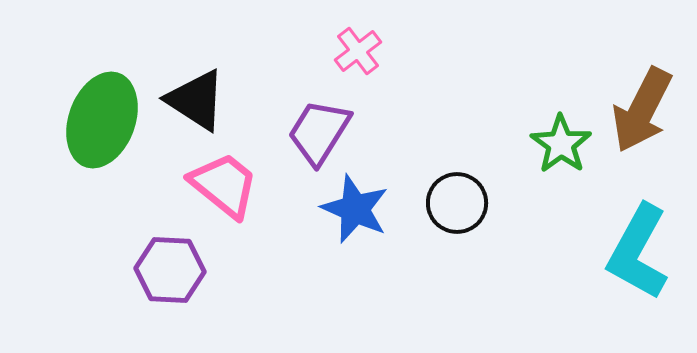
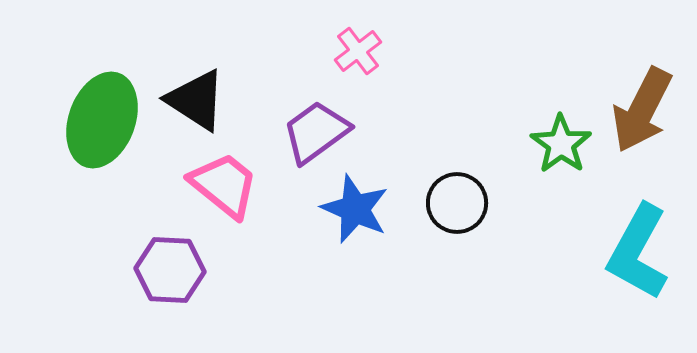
purple trapezoid: moved 3 px left; rotated 22 degrees clockwise
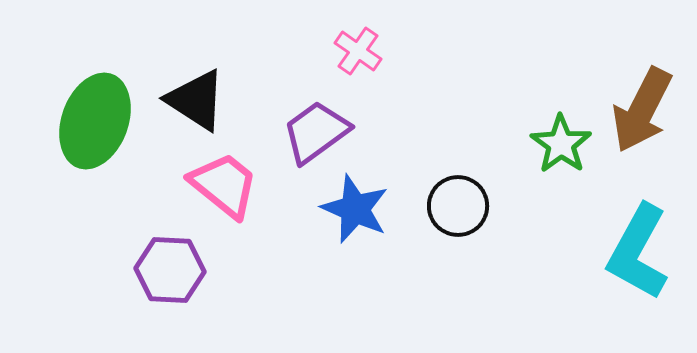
pink cross: rotated 18 degrees counterclockwise
green ellipse: moved 7 px left, 1 px down
black circle: moved 1 px right, 3 px down
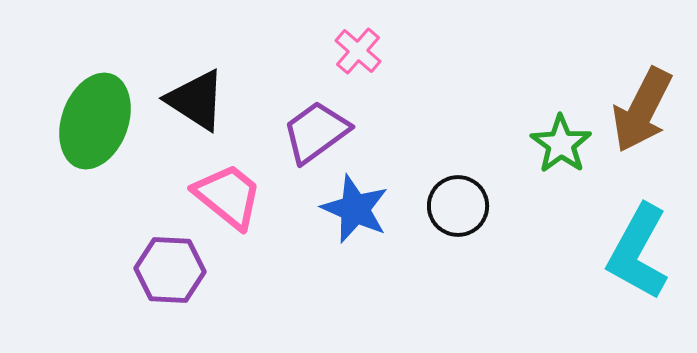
pink cross: rotated 6 degrees clockwise
pink trapezoid: moved 4 px right, 11 px down
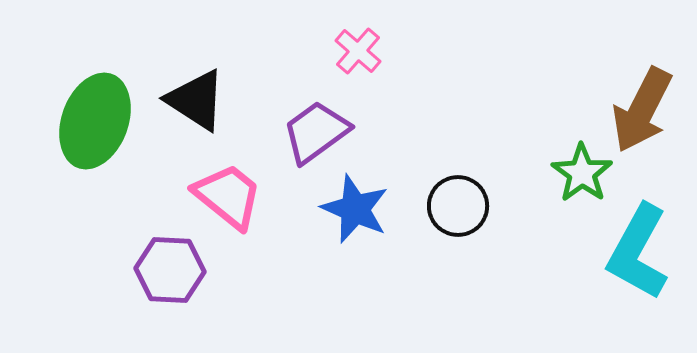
green star: moved 21 px right, 29 px down
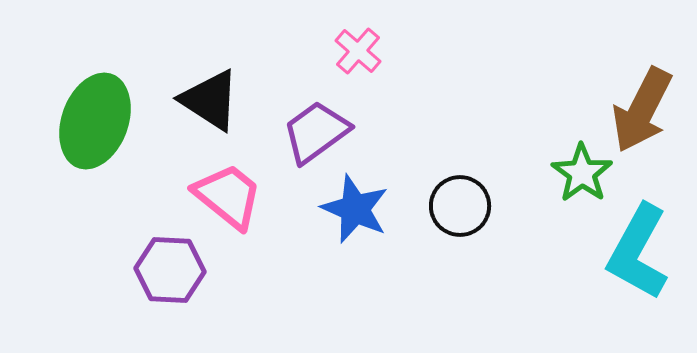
black triangle: moved 14 px right
black circle: moved 2 px right
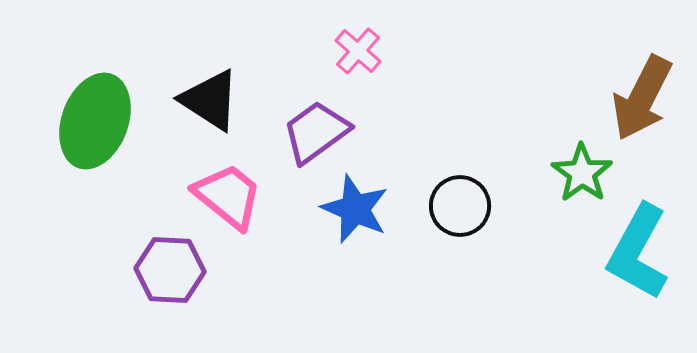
brown arrow: moved 12 px up
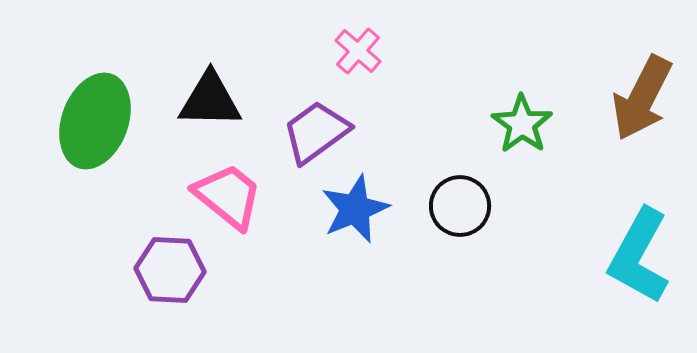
black triangle: rotated 32 degrees counterclockwise
green star: moved 60 px left, 49 px up
blue star: rotated 26 degrees clockwise
cyan L-shape: moved 1 px right, 4 px down
